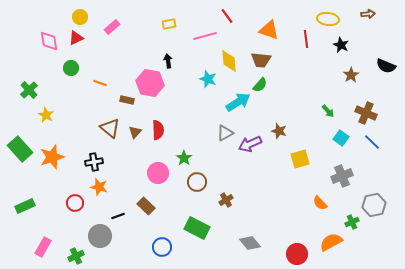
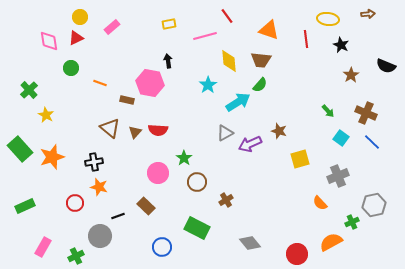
cyan star at (208, 79): moved 6 px down; rotated 18 degrees clockwise
red semicircle at (158, 130): rotated 96 degrees clockwise
gray cross at (342, 176): moved 4 px left
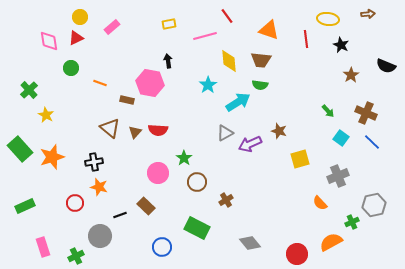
green semicircle at (260, 85): rotated 56 degrees clockwise
black line at (118, 216): moved 2 px right, 1 px up
pink rectangle at (43, 247): rotated 48 degrees counterclockwise
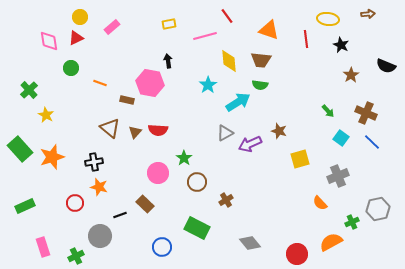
gray hexagon at (374, 205): moved 4 px right, 4 px down
brown rectangle at (146, 206): moved 1 px left, 2 px up
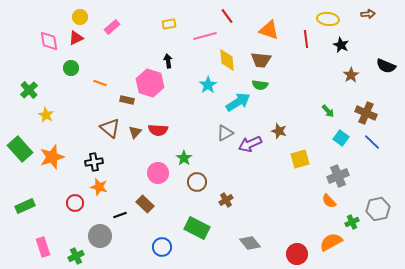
yellow diamond at (229, 61): moved 2 px left, 1 px up
pink hexagon at (150, 83): rotated 8 degrees clockwise
orange semicircle at (320, 203): moved 9 px right, 2 px up
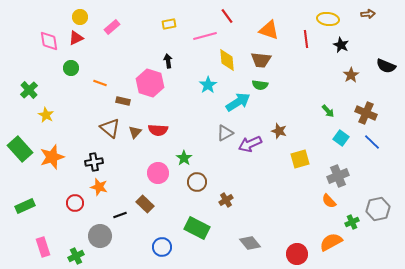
brown rectangle at (127, 100): moved 4 px left, 1 px down
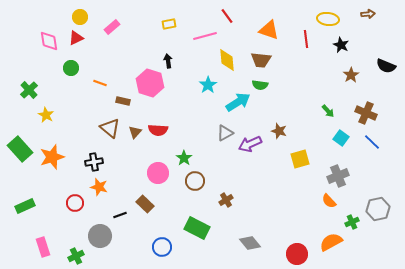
brown circle at (197, 182): moved 2 px left, 1 px up
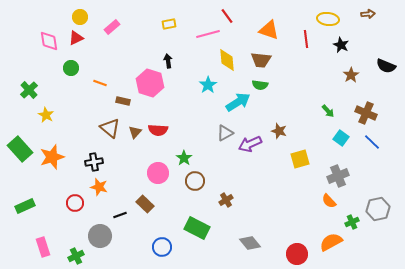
pink line at (205, 36): moved 3 px right, 2 px up
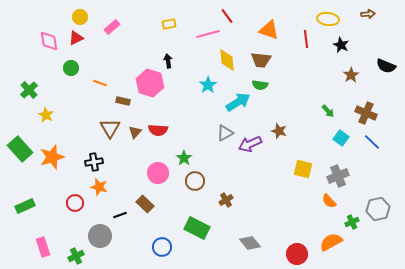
brown triangle at (110, 128): rotated 20 degrees clockwise
yellow square at (300, 159): moved 3 px right, 10 px down; rotated 30 degrees clockwise
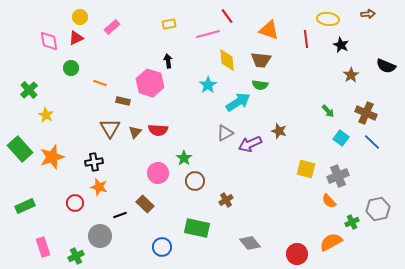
yellow square at (303, 169): moved 3 px right
green rectangle at (197, 228): rotated 15 degrees counterclockwise
